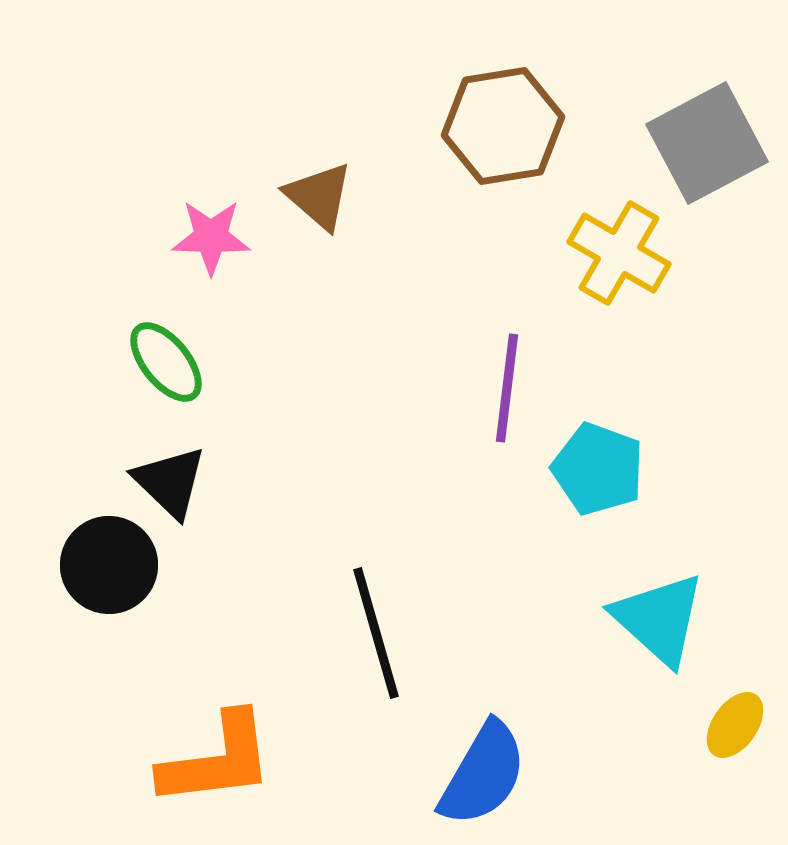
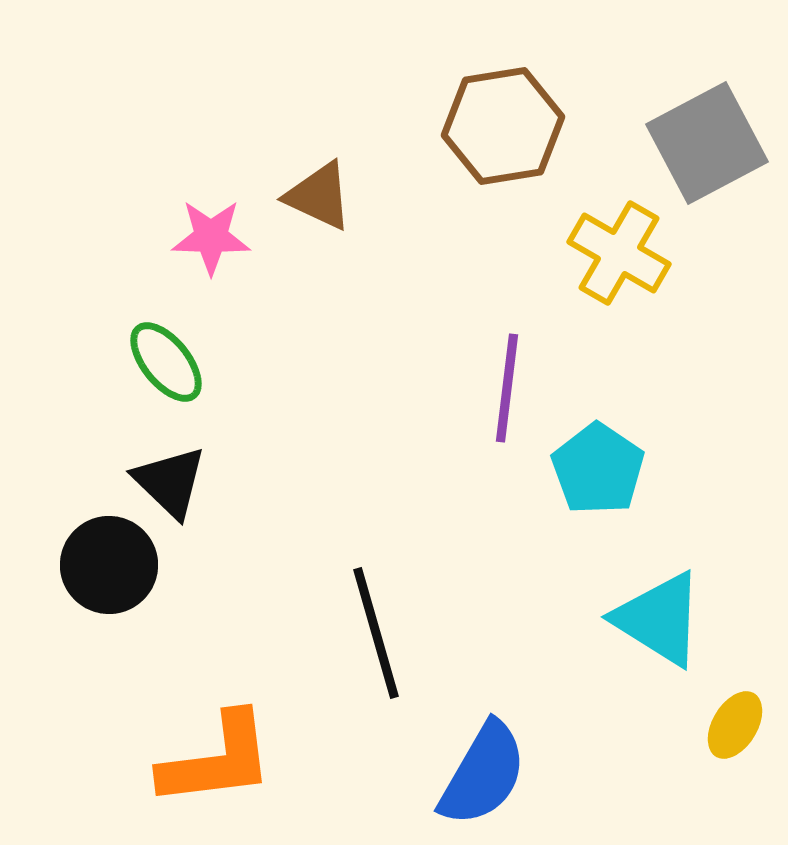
brown triangle: rotated 16 degrees counterclockwise
cyan pentagon: rotated 14 degrees clockwise
cyan triangle: rotated 10 degrees counterclockwise
yellow ellipse: rotated 4 degrees counterclockwise
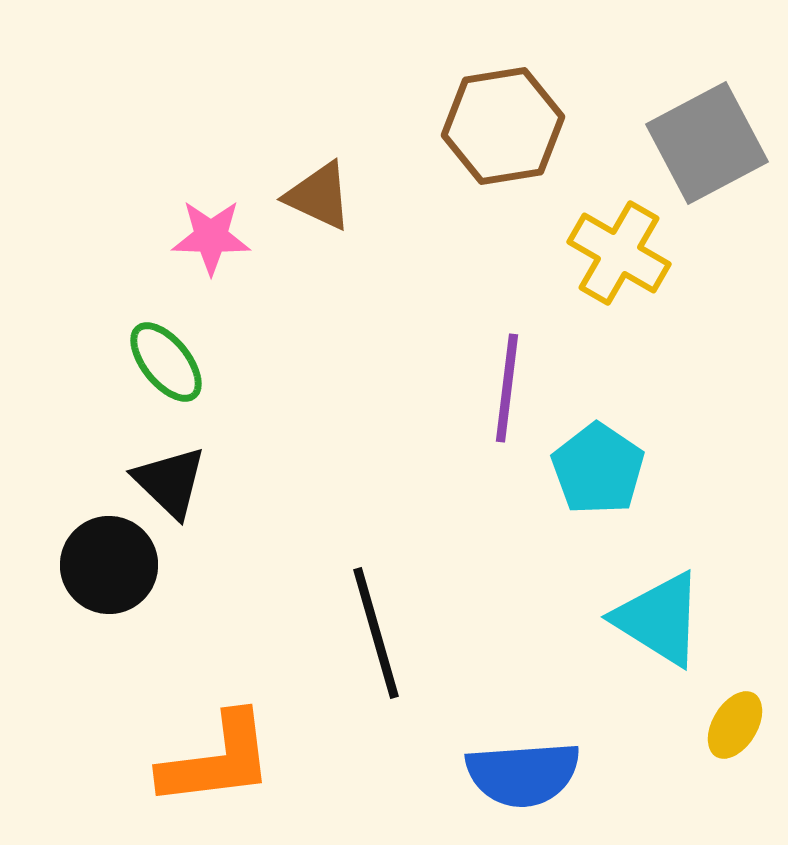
blue semicircle: moved 40 px right; rotated 56 degrees clockwise
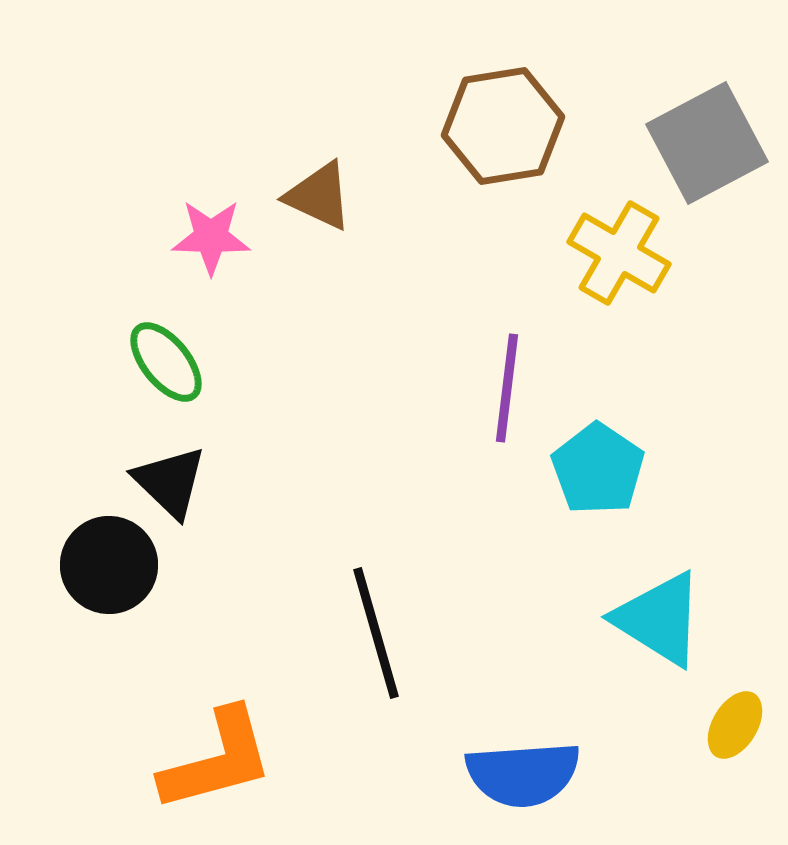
orange L-shape: rotated 8 degrees counterclockwise
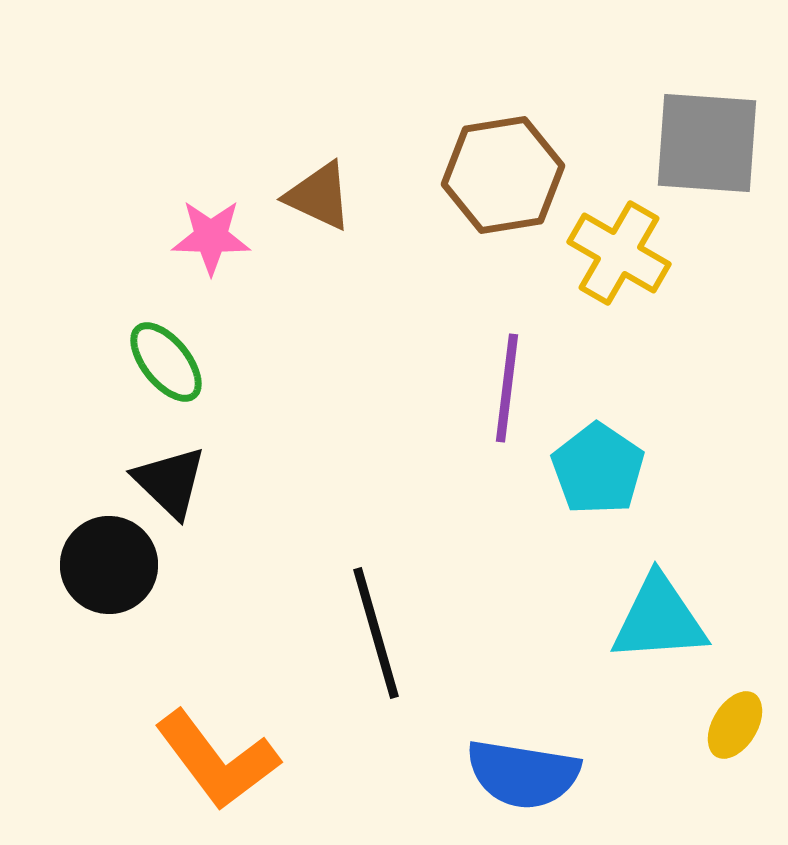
brown hexagon: moved 49 px down
gray square: rotated 32 degrees clockwise
cyan triangle: rotated 36 degrees counterclockwise
orange L-shape: rotated 68 degrees clockwise
blue semicircle: rotated 13 degrees clockwise
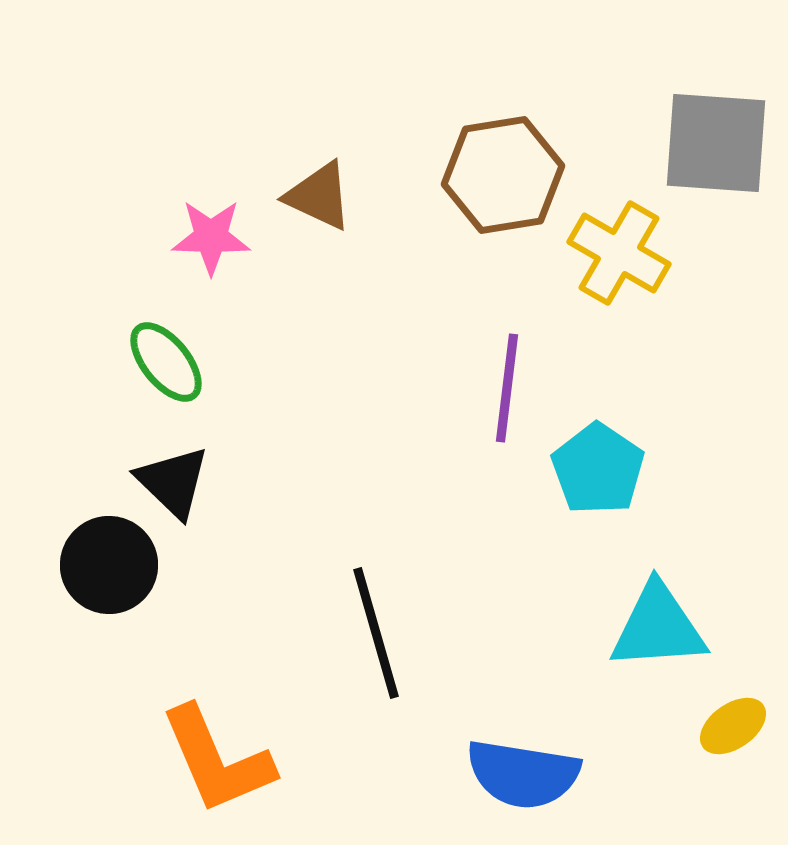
gray square: moved 9 px right
black triangle: moved 3 px right
cyan triangle: moved 1 px left, 8 px down
yellow ellipse: moved 2 px left, 1 px down; rotated 24 degrees clockwise
orange L-shape: rotated 14 degrees clockwise
